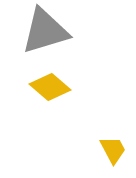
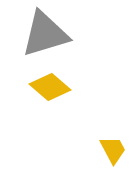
gray triangle: moved 3 px down
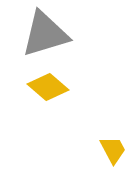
yellow diamond: moved 2 px left
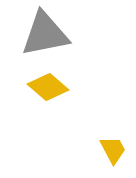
gray triangle: rotated 6 degrees clockwise
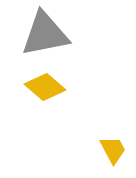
yellow diamond: moved 3 px left
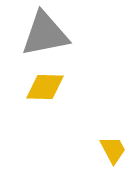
yellow diamond: rotated 39 degrees counterclockwise
